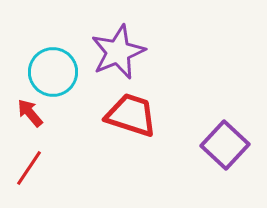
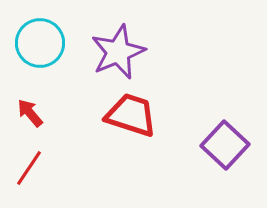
cyan circle: moved 13 px left, 29 px up
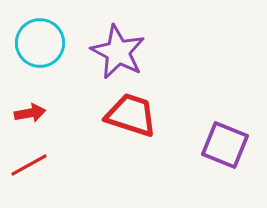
purple star: rotated 22 degrees counterclockwise
red arrow: rotated 120 degrees clockwise
purple square: rotated 21 degrees counterclockwise
red line: moved 3 px up; rotated 27 degrees clockwise
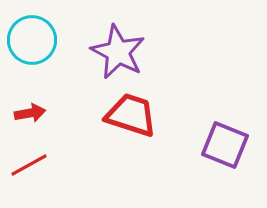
cyan circle: moved 8 px left, 3 px up
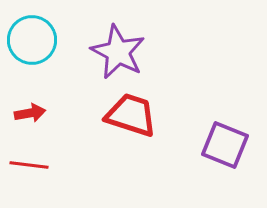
red line: rotated 36 degrees clockwise
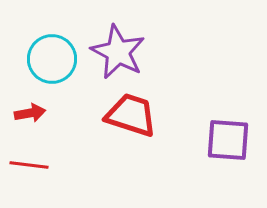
cyan circle: moved 20 px right, 19 px down
purple square: moved 3 px right, 5 px up; rotated 18 degrees counterclockwise
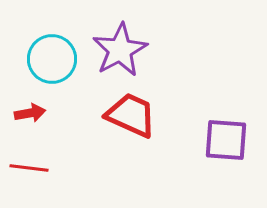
purple star: moved 2 px right, 2 px up; rotated 16 degrees clockwise
red trapezoid: rotated 6 degrees clockwise
purple square: moved 2 px left
red line: moved 3 px down
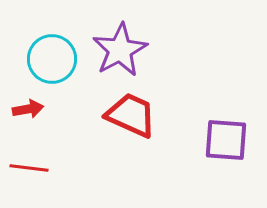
red arrow: moved 2 px left, 4 px up
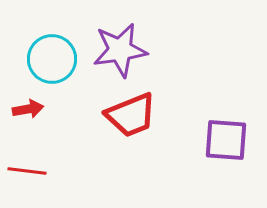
purple star: rotated 20 degrees clockwise
red trapezoid: rotated 134 degrees clockwise
red line: moved 2 px left, 3 px down
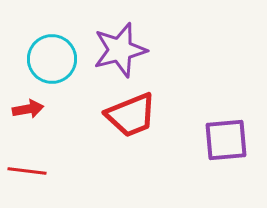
purple star: rotated 6 degrees counterclockwise
purple square: rotated 9 degrees counterclockwise
